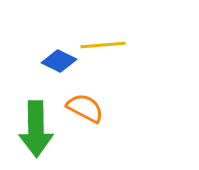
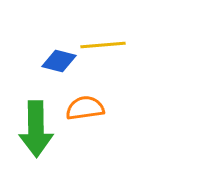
blue diamond: rotated 12 degrees counterclockwise
orange semicircle: rotated 36 degrees counterclockwise
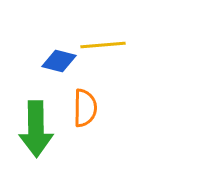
orange semicircle: rotated 99 degrees clockwise
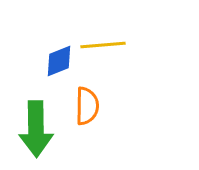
blue diamond: rotated 36 degrees counterclockwise
orange semicircle: moved 2 px right, 2 px up
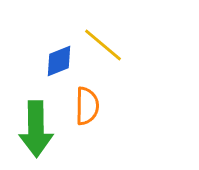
yellow line: rotated 45 degrees clockwise
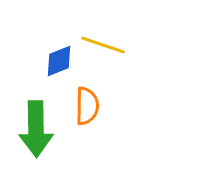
yellow line: rotated 21 degrees counterclockwise
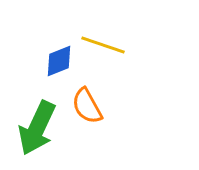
orange semicircle: rotated 150 degrees clockwise
green arrow: moved 1 px right, 1 px up; rotated 26 degrees clockwise
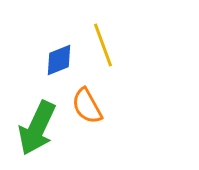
yellow line: rotated 51 degrees clockwise
blue diamond: moved 1 px up
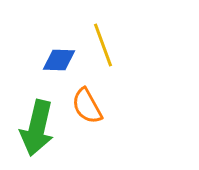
blue diamond: rotated 24 degrees clockwise
green arrow: rotated 12 degrees counterclockwise
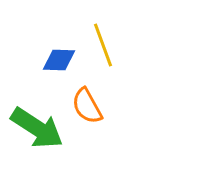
green arrow: rotated 70 degrees counterclockwise
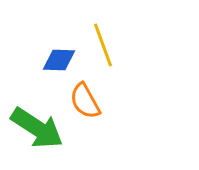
orange semicircle: moved 2 px left, 5 px up
